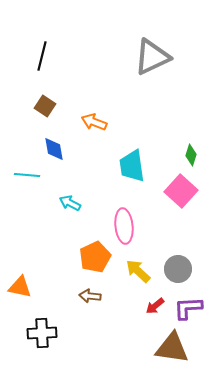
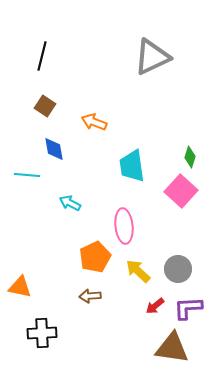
green diamond: moved 1 px left, 2 px down
brown arrow: rotated 10 degrees counterclockwise
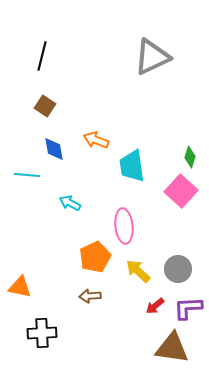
orange arrow: moved 2 px right, 18 px down
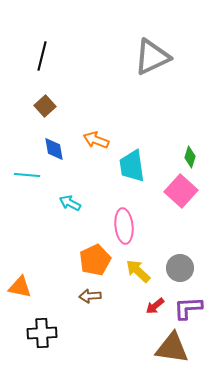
brown square: rotated 15 degrees clockwise
orange pentagon: moved 3 px down
gray circle: moved 2 px right, 1 px up
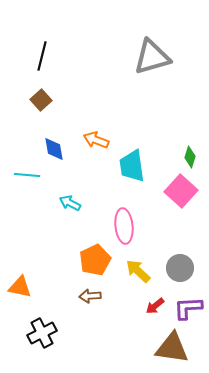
gray triangle: rotated 9 degrees clockwise
brown square: moved 4 px left, 6 px up
black cross: rotated 24 degrees counterclockwise
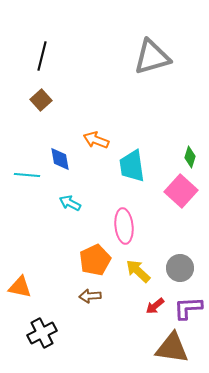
blue diamond: moved 6 px right, 10 px down
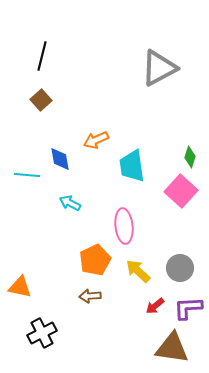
gray triangle: moved 7 px right, 11 px down; rotated 12 degrees counterclockwise
orange arrow: rotated 45 degrees counterclockwise
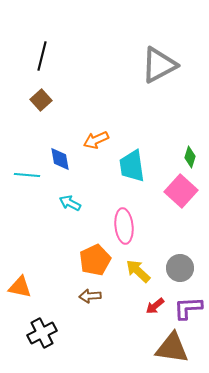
gray triangle: moved 3 px up
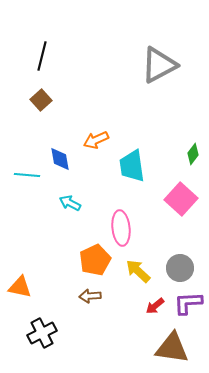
green diamond: moved 3 px right, 3 px up; rotated 20 degrees clockwise
pink square: moved 8 px down
pink ellipse: moved 3 px left, 2 px down
purple L-shape: moved 5 px up
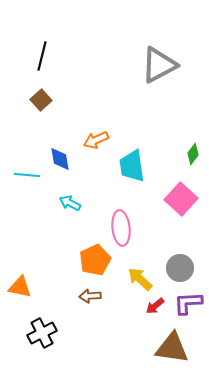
yellow arrow: moved 2 px right, 8 px down
